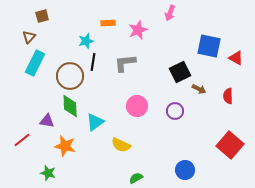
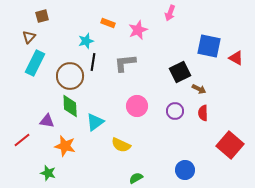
orange rectangle: rotated 24 degrees clockwise
red semicircle: moved 25 px left, 17 px down
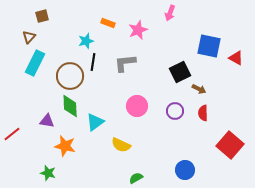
red line: moved 10 px left, 6 px up
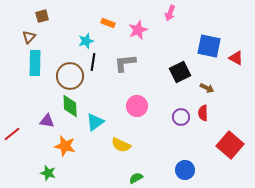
cyan rectangle: rotated 25 degrees counterclockwise
brown arrow: moved 8 px right, 1 px up
purple circle: moved 6 px right, 6 px down
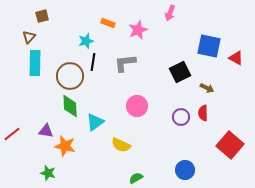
purple triangle: moved 1 px left, 10 px down
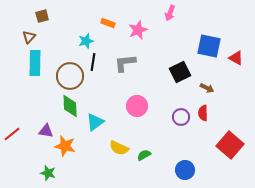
yellow semicircle: moved 2 px left, 3 px down
green semicircle: moved 8 px right, 23 px up
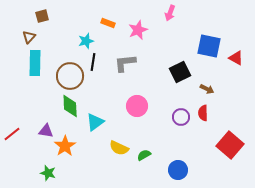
brown arrow: moved 1 px down
orange star: rotated 25 degrees clockwise
blue circle: moved 7 px left
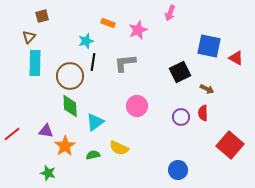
green semicircle: moved 51 px left; rotated 16 degrees clockwise
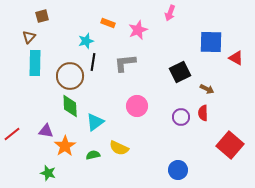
blue square: moved 2 px right, 4 px up; rotated 10 degrees counterclockwise
